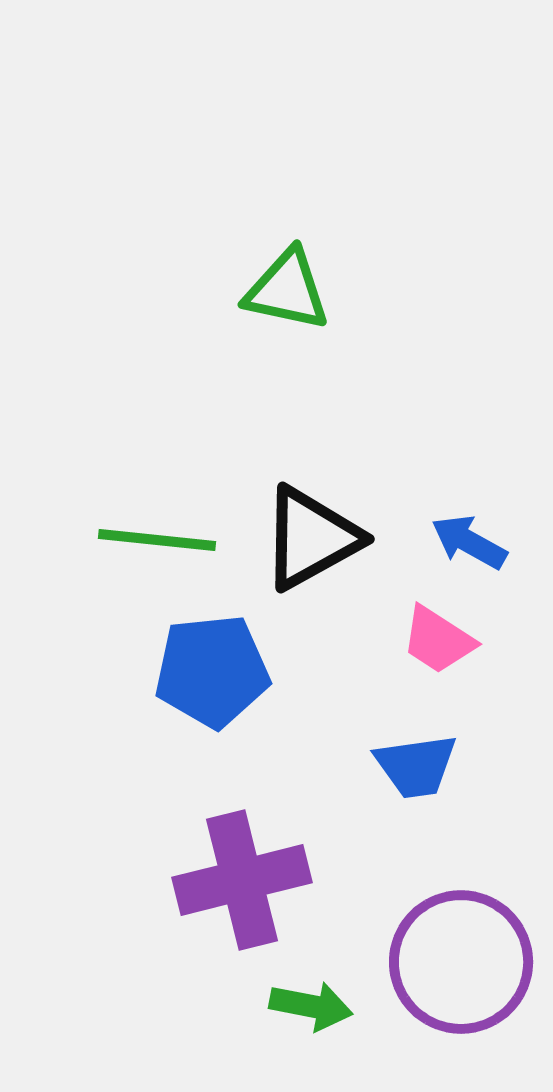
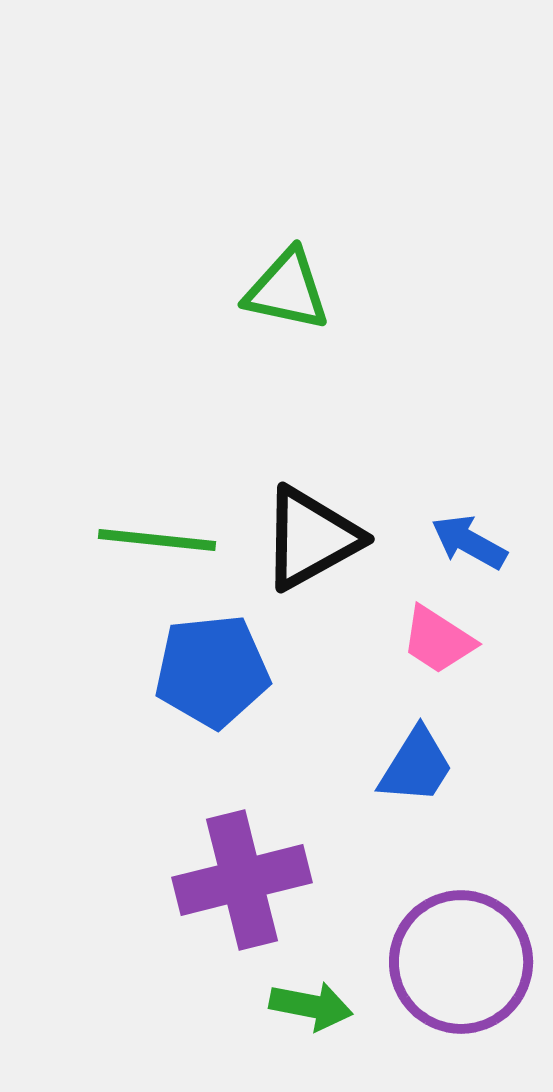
blue trapezoid: rotated 50 degrees counterclockwise
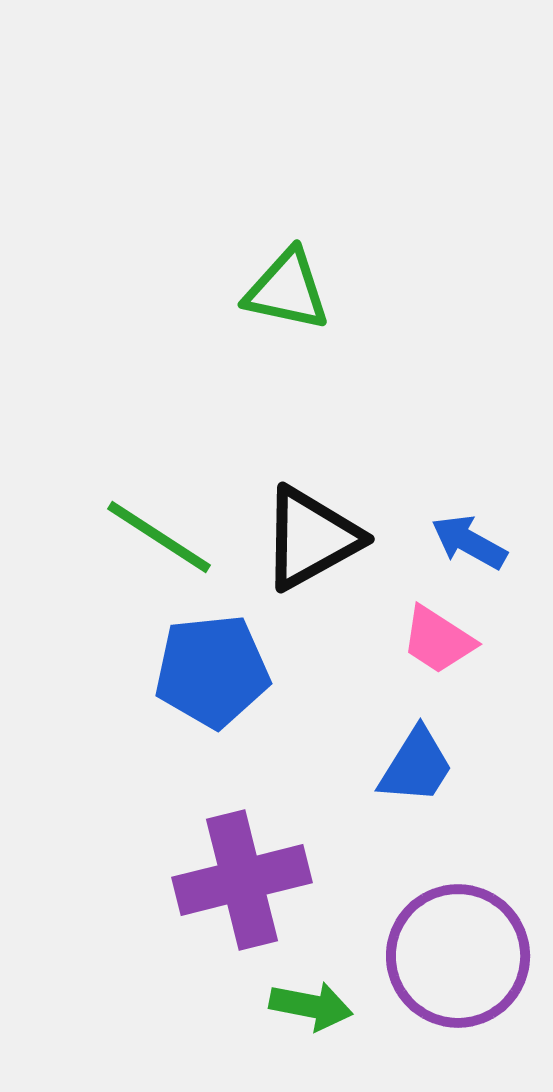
green line: moved 2 px right, 3 px up; rotated 27 degrees clockwise
purple circle: moved 3 px left, 6 px up
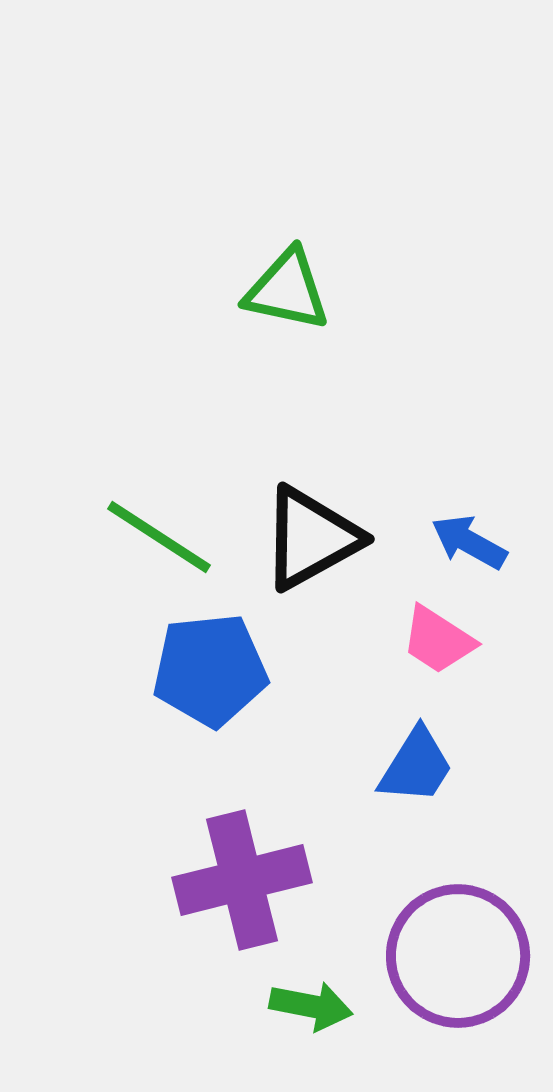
blue pentagon: moved 2 px left, 1 px up
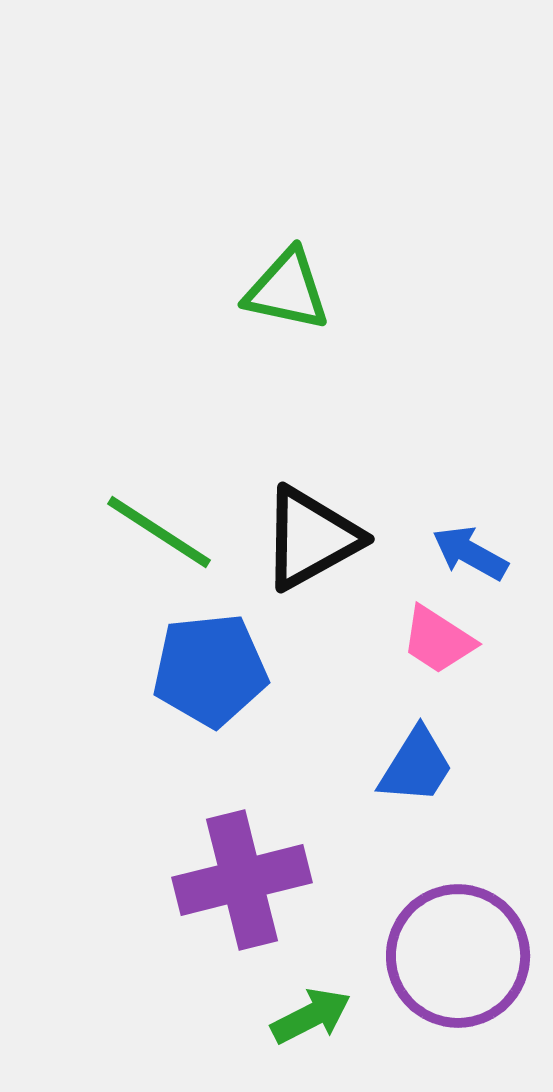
green line: moved 5 px up
blue arrow: moved 1 px right, 11 px down
green arrow: moved 10 px down; rotated 38 degrees counterclockwise
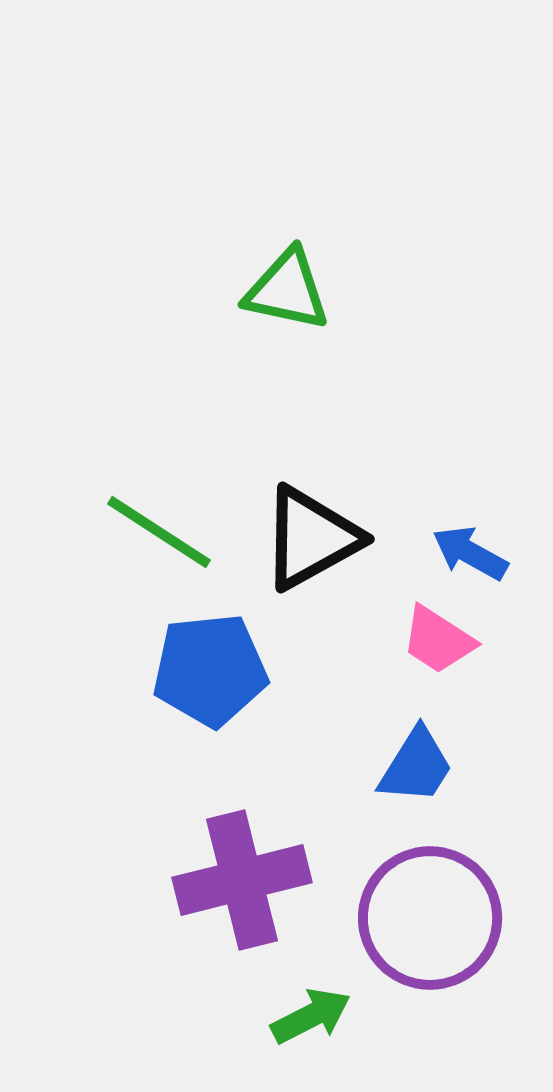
purple circle: moved 28 px left, 38 px up
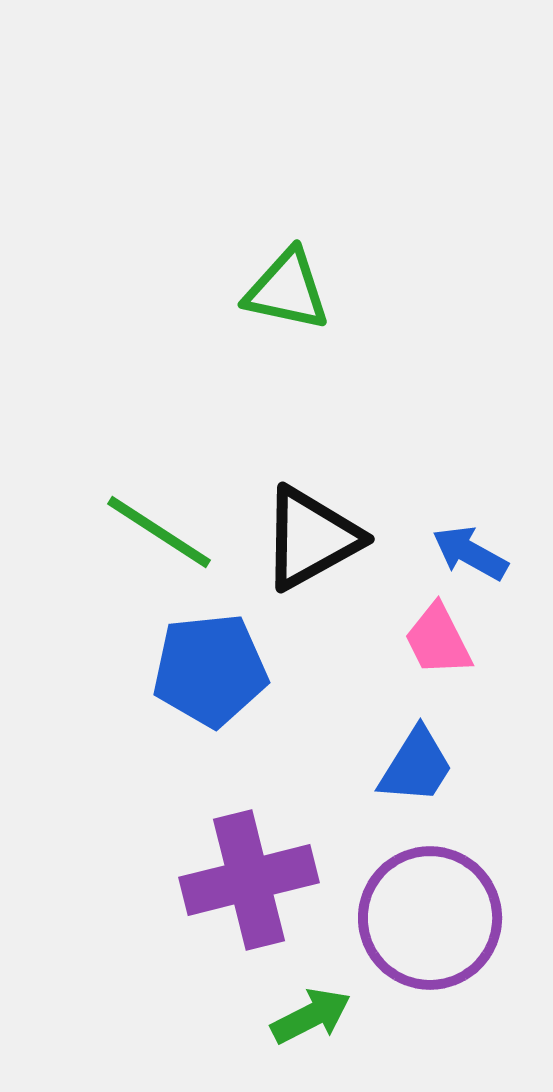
pink trapezoid: rotated 30 degrees clockwise
purple cross: moved 7 px right
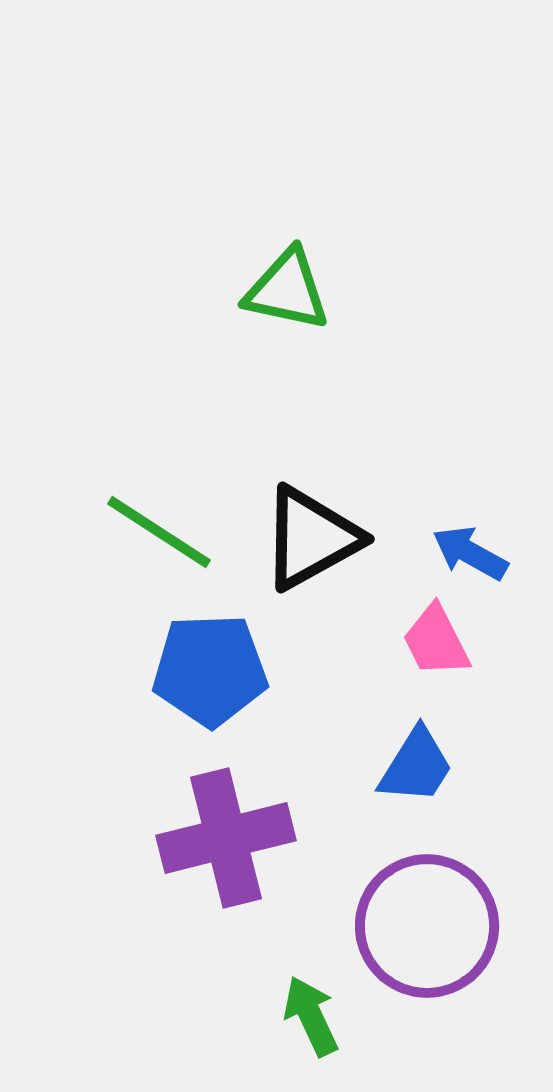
pink trapezoid: moved 2 px left, 1 px down
blue pentagon: rotated 4 degrees clockwise
purple cross: moved 23 px left, 42 px up
purple circle: moved 3 px left, 8 px down
green arrow: rotated 88 degrees counterclockwise
